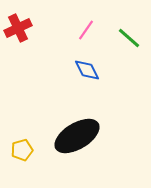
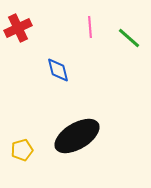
pink line: moved 4 px right, 3 px up; rotated 40 degrees counterclockwise
blue diamond: moved 29 px left; rotated 12 degrees clockwise
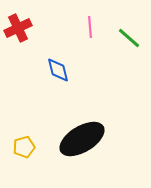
black ellipse: moved 5 px right, 3 px down
yellow pentagon: moved 2 px right, 3 px up
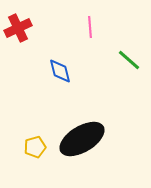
green line: moved 22 px down
blue diamond: moved 2 px right, 1 px down
yellow pentagon: moved 11 px right
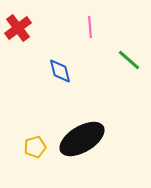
red cross: rotated 12 degrees counterclockwise
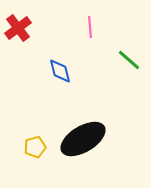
black ellipse: moved 1 px right
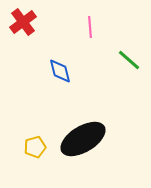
red cross: moved 5 px right, 6 px up
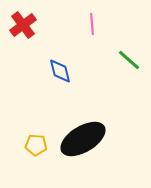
red cross: moved 3 px down
pink line: moved 2 px right, 3 px up
yellow pentagon: moved 1 px right, 2 px up; rotated 20 degrees clockwise
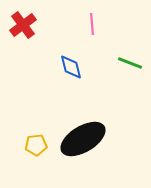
green line: moved 1 px right, 3 px down; rotated 20 degrees counterclockwise
blue diamond: moved 11 px right, 4 px up
yellow pentagon: rotated 10 degrees counterclockwise
